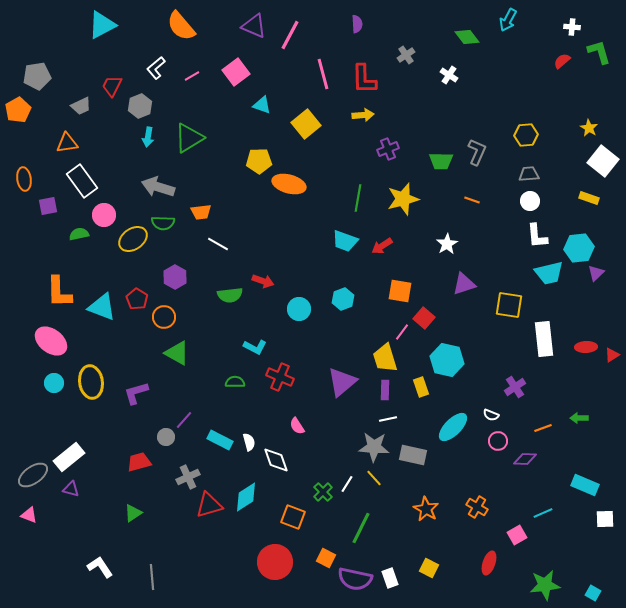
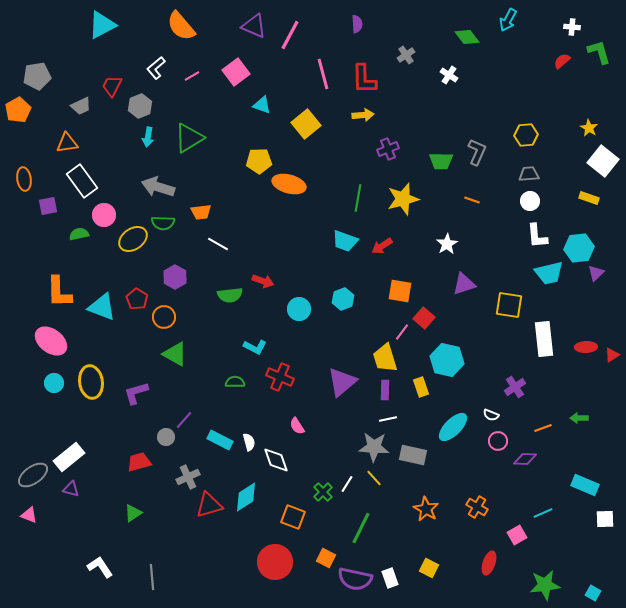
green triangle at (177, 353): moved 2 px left, 1 px down
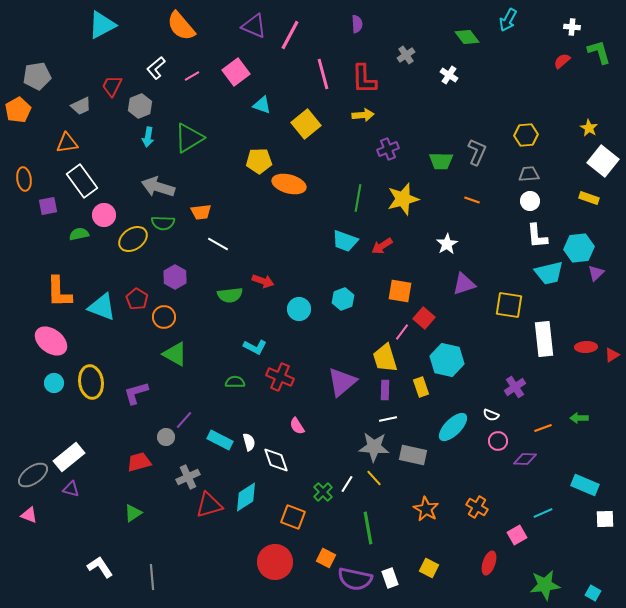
green line at (361, 528): moved 7 px right; rotated 36 degrees counterclockwise
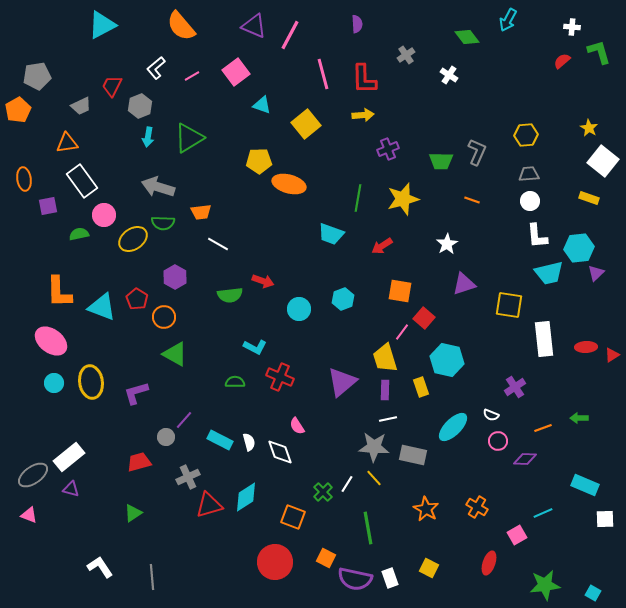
cyan trapezoid at (345, 241): moved 14 px left, 7 px up
white diamond at (276, 460): moved 4 px right, 8 px up
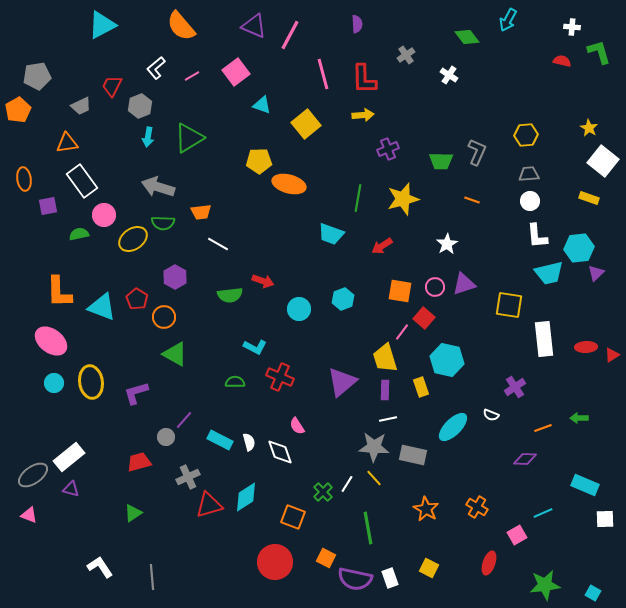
red semicircle at (562, 61): rotated 54 degrees clockwise
pink circle at (498, 441): moved 63 px left, 154 px up
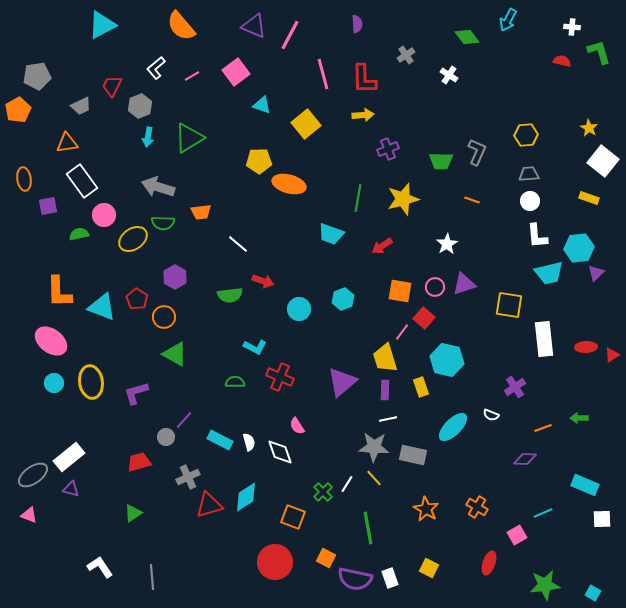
white line at (218, 244): moved 20 px right; rotated 10 degrees clockwise
white square at (605, 519): moved 3 px left
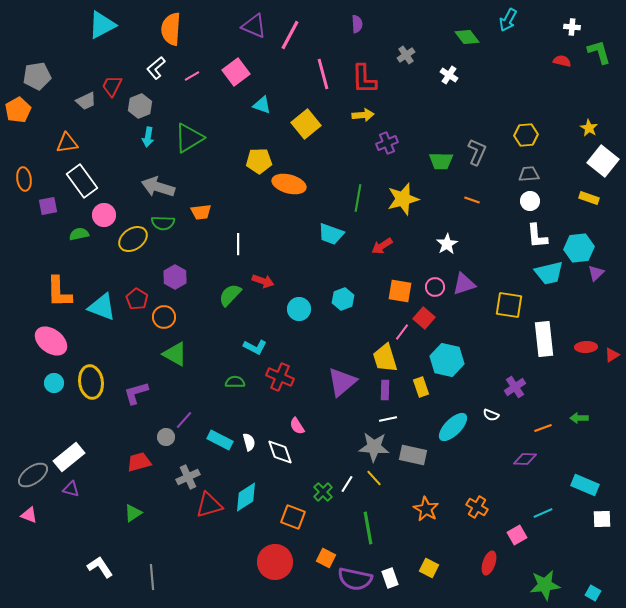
orange semicircle at (181, 26): moved 10 px left, 3 px down; rotated 44 degrees clockwise
gray trapezoid at (81, 106): moved 5 px right, 5 px up
purple cross at (388, 149): moved 1 px left, 6 px up
white line at (238, 244): rotated 50 degrees clockwise
green semicircle at (230, 295): rotated 140 degrees clockwise
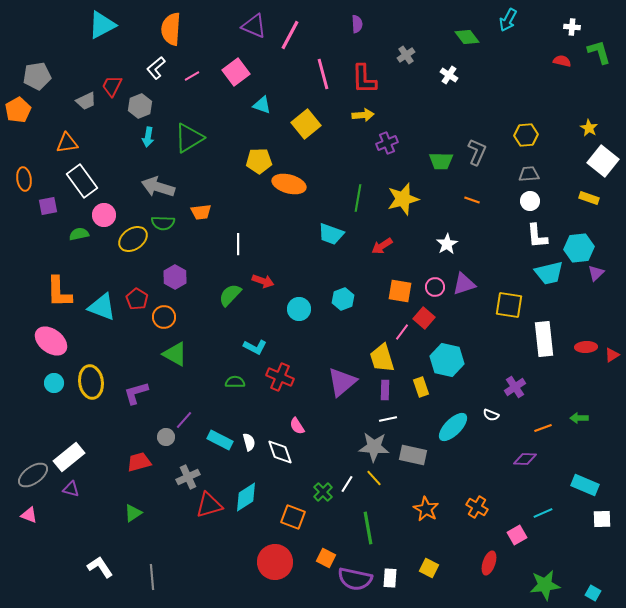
yellow trapezoid at (385, 358): moved 3 px left
white rectangle at (390, 578): rotated 24 degrees clockwise
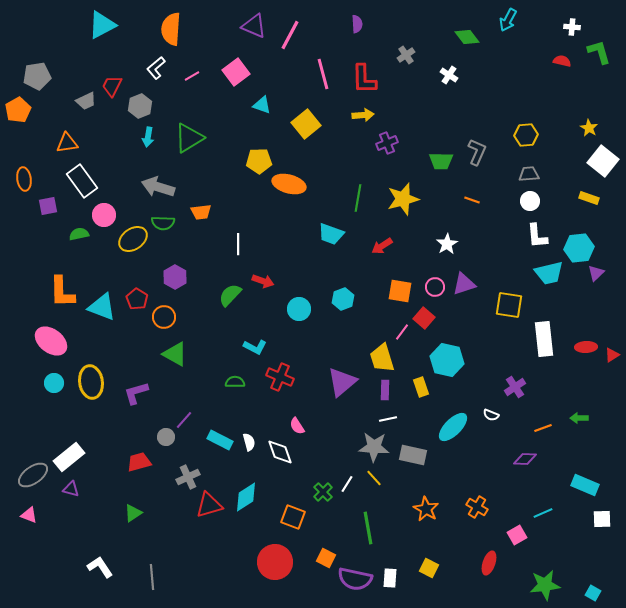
orange L-shape at (59, 292): moved 3 px right
